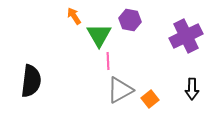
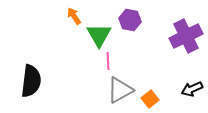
black arrow: rotated 65 degrees clockwise
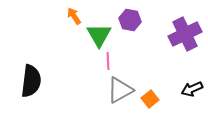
purple cross: moved 1 px left, 2 px up
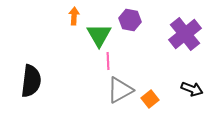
orange arrow: rotated 36 degrees clockwise
purple cross: rotated 12 degrees counterclockwise
black arrow: rotated 135 degrees counterclockwise
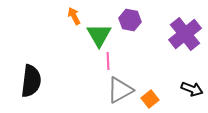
orange arrow: rotated 30 degrees counterclockwise
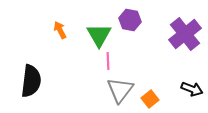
orange arrow: moved 14 px left, 14 px down
gray triangle: rotated 24 degrees counterclockwise
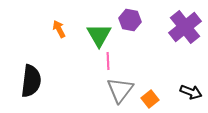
orange arrow: moved 1 px left, 1 px up
purple cross: moved 7 px up
black arrow: moved 1 px left, 3 px down
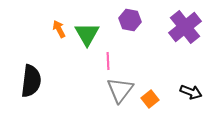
green triangle: moved 12 px left, 1 px up
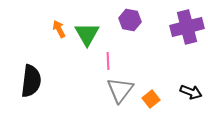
purple cross: moved 2 px right; rotated 24 degrees clockwise
orange square: moved 1 px right
